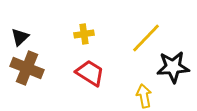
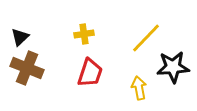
red trapezoid: rotated 76 degrees clockwise
yellow arrow: moved 5 px left, 8 px up
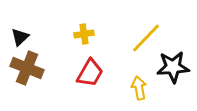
red trapezoid: rotated 12 degrees clockwise
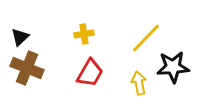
yellow arrow: moved 5 px up
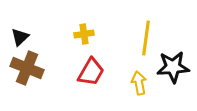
yellow line: rotated 36 degrees counterclockwise
red trapezoid: moved 1 px right, 1 px up
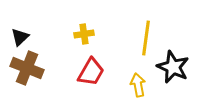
black star: rotated 28 degrees clockwise
yellow arrow: moved 1 px left, 2 px down
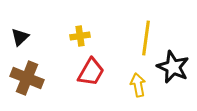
yellow cross: moved 4 px left, 2 px down
brown cross: moved 10 px down
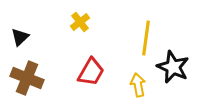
yellow cross: moved 14 px up; rotated 30 degrees counterclockwise
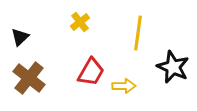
yellow line: moved 8 px left, 5 px up
brown cross: moved 2 px right; rotated 16 degrees clockwise
yellow arrow: moved 14 px left, 1 px down; rotated 100 degrees clockwise
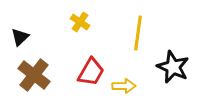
yellow cross: rotated 18 degrees counterclockwise
brown cross: moved 5 px right, 3 px up
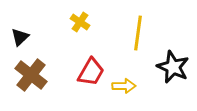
brown cross: moved 3 px left
